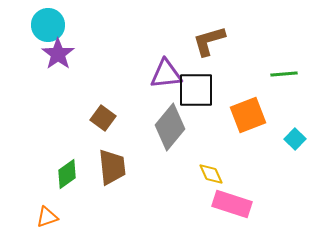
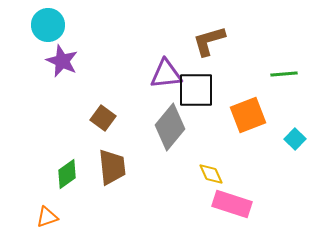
purple star: moved 4 px right, 7 px down; rotated 12 degrees counterclockwise
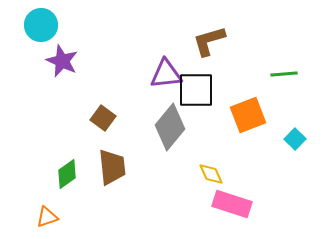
cyan circle: moved 7 px left
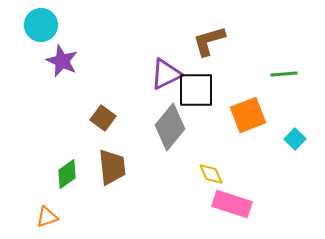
purple triangle: rotated 20 degrees counterclockwise
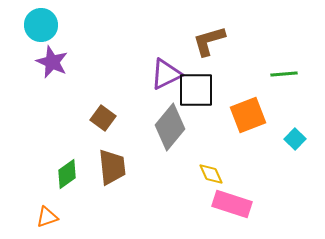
purple star: moved 10 px left, 1 px down
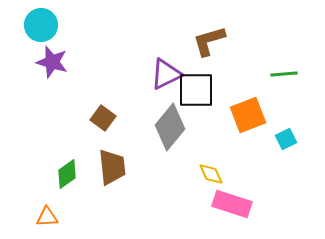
purple star: rotated 8 degrees counterclockwise
cyan square: moved 9 px left; rotated 20 degrees clockwise
orange triangle: rotated 15 degrees clockwise
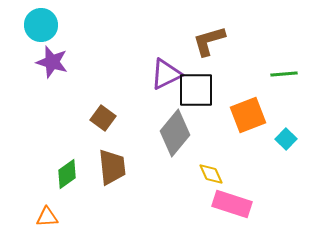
gray diamond: moved 5 px right, 6 px down
cyan square: rotated 20 degrees counterclockwise
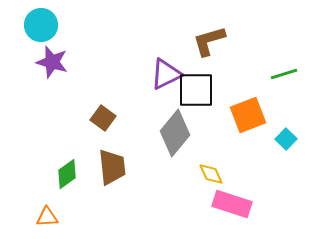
green line: rotated 12 degrees counterclockwise
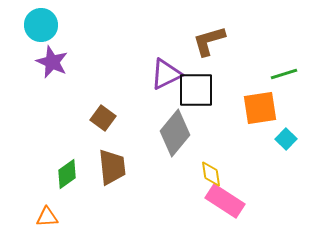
purple star: rotated 8 degrees clockwise
orange square: moved 12 px right, 7 px up; rotated 12 degrees clockwise
yellow diamond: rotated 16 degrees clockwise
pink rectangle: moved 7 px left, 3 px up; rotated 15 degrees clockwise
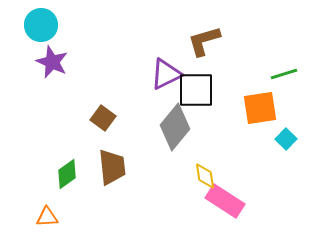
brown L-shape: moved 5 px left
gray diamond: moved 6 px up
yellow diamond: moved 6 px left, 2 px down
